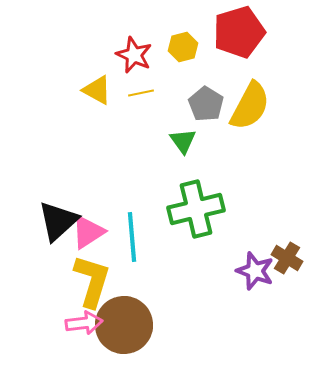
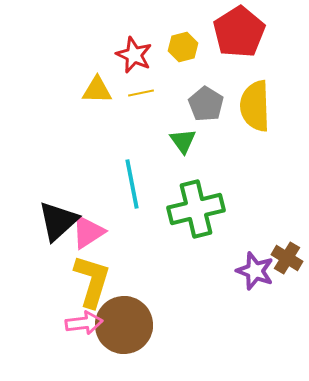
red pentagon: rotated 15 degrees counterclockwise
yellow triangle: rotated 28 degrees counterclockwise
yellow semicircle: moved 5 px right; rotated 150 degrees clockwise
cyan line: moved 53 px up; rotated 6 degrees counterclockwise
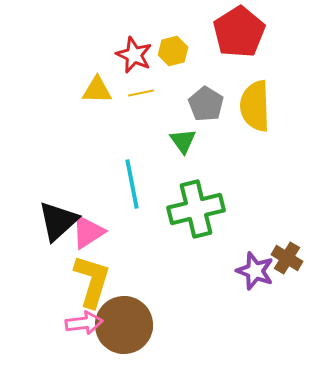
yellow hexagon: moved 10 px left, 4 px down
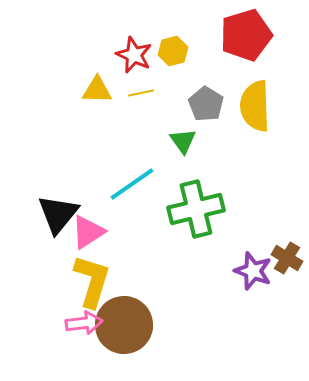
red pentagon: moved 7 px right, 3 px down; rotated 15 degrees clockwise
cyan line: rotated 66 degrees clockwise
black triangle: moved 7 px up; rotated 9 degrees counterclockwise
purple star: moved 2 px left
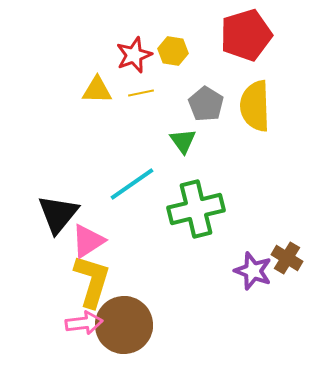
yellow hexagon: rotated 24 degrees clockwise
red star: rotated 27 degrees clockwise
pink triangle: moved 9 px down
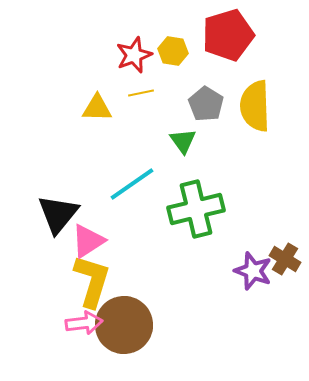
red pentagon: moved 18 px left
yellow triangle: moved 18 px down
brown cross: moved 2 px left, 1 px down
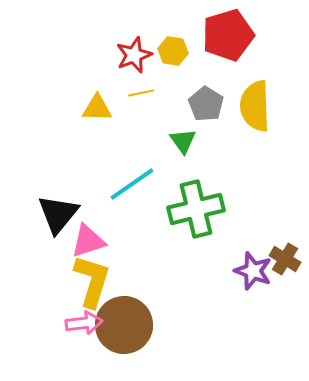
pink triangle: rotated 15 degrees clockwise
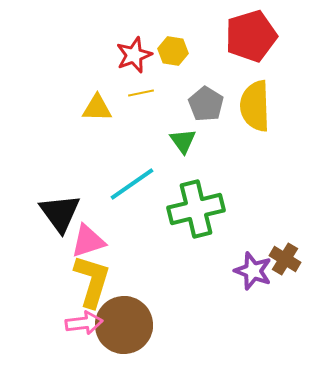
red pentagon: moved 23 px right, 1 px down
black triangle: moved 2 px right, 1 px up; rotated 15 degrees counterclockwise
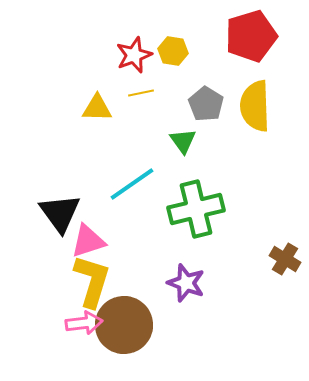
purple star: moved 67 px left, 12 px down
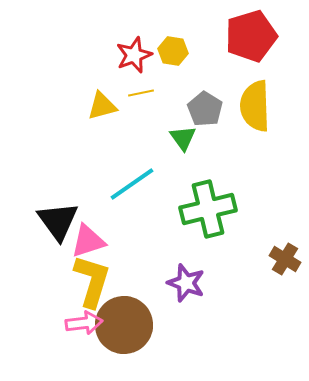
gray pentagon: moved 1 px left, 5 px down
yellow triangle: moved 5 px right, 2 px up; rotated 16 degrees counterclockwise
green triangle: moved 3 px up
green cross: moved 12 px right
black triangle: moved 2 px left, 8 px down
